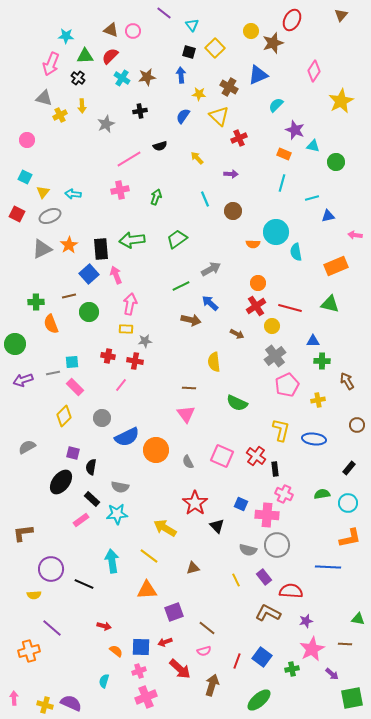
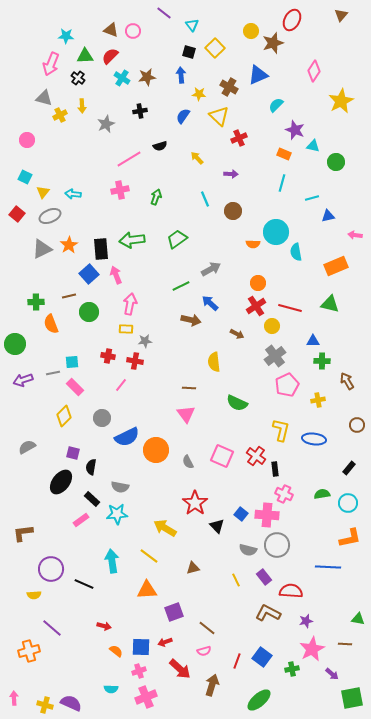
red square at (17, 214): rotated 14 degrees clockwise
blue square at (241, 504): moved 10 px down; rotated 16 degrees clockwise
cyan semicircle at (104, 681): moved 7 px right, 8 px down; rotated 104 degrees counterclockwise
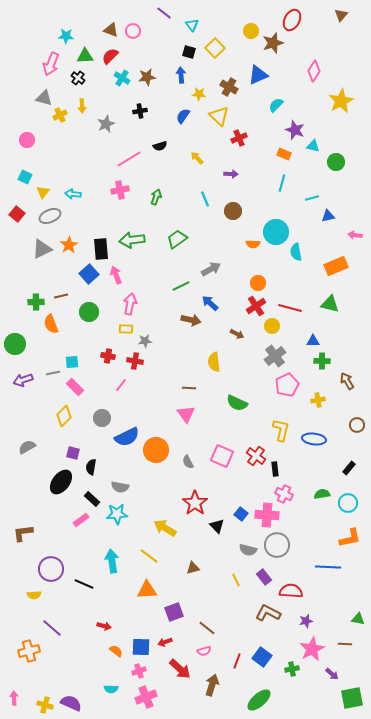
brown line at (69, 296): moved 8 px left
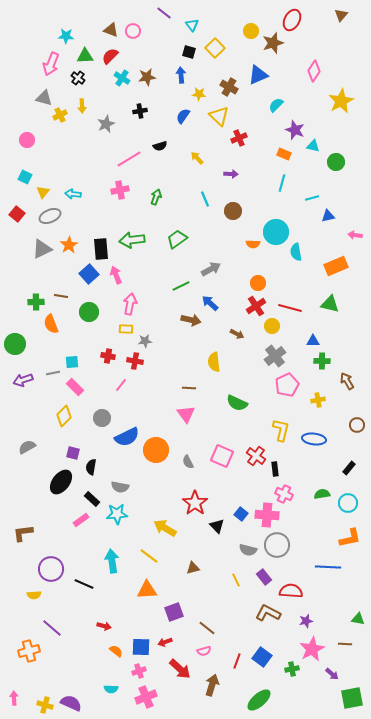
brown line at (61, 296): rotated 24 degrees clockwise
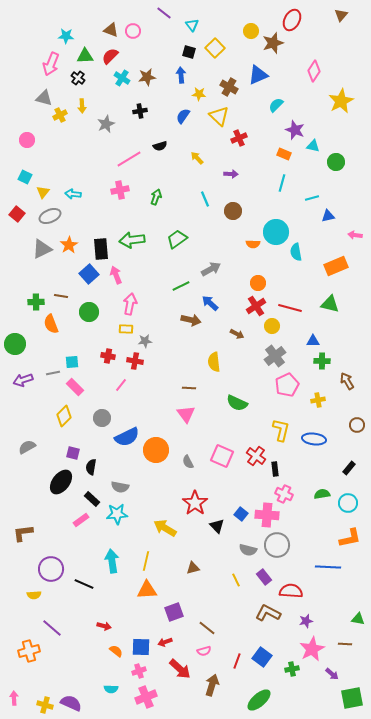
yellow line at (149, 556): moved 3 px left, 5 px down; rotated 66 degrees clockwise
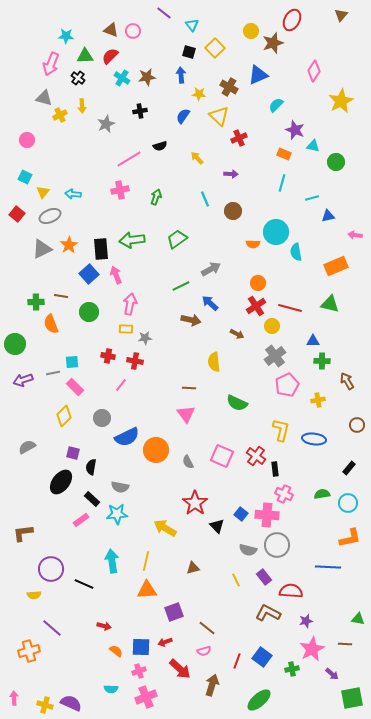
gray star at (145, 341): moved 3 px up
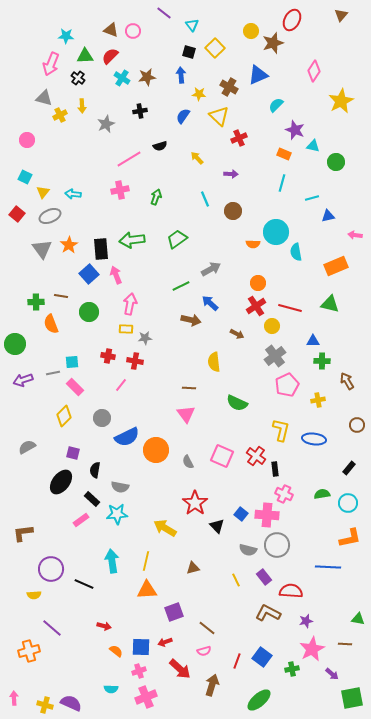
gray triangle at (42, 249): rotated 40 degrees counterclockwise
black semicircle at (91, 467): moved 4 px right, 3 px down
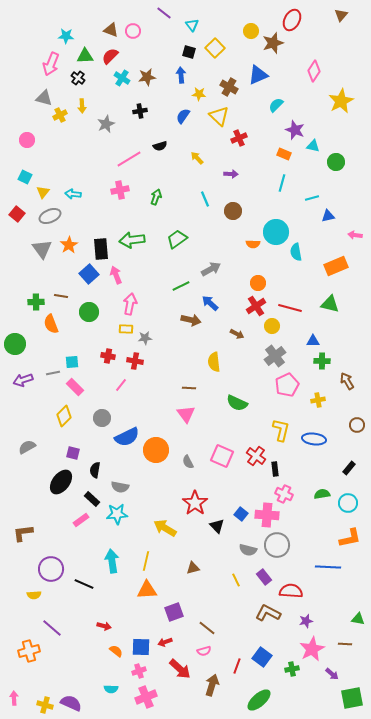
red line at (237, 661): moved 5 px down
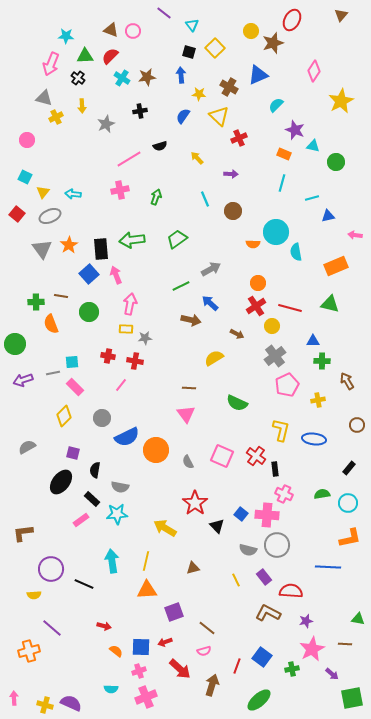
yellow cross at (60, 115): moved 4 px left, 2 px down
yellow semicircle at (214, 362): moved 4 px up; rotated 66 degrees clockwise
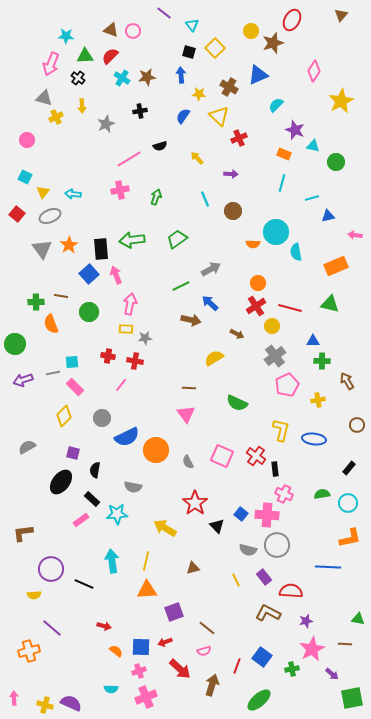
gray semicircle at (120, 487): moved 13 px right
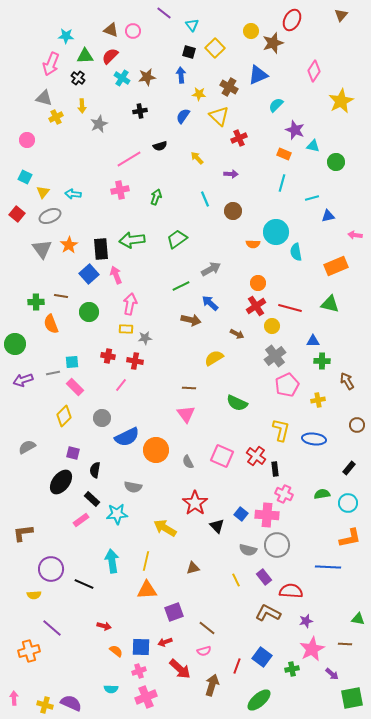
gray star at (106, 124): moved 7 px left
